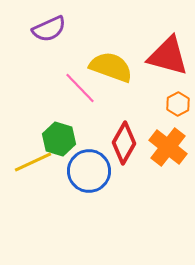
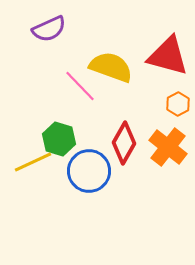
pink line: moved 2 px up
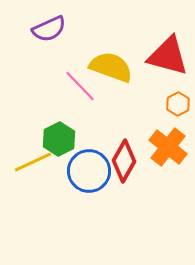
green hexagon: rotated 16 degrees clockwise
red diamond: moved 18 px down
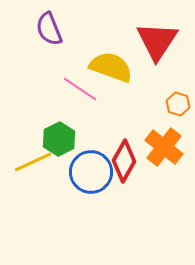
purple semicircle: rotated 92 degrees clockwise
red triangle: moved 11 px left, 15 px up; rotated 48 degrees clockwise
pink line: moved 3 px down; rotated 12 degrees counterclockwise
orange hexagon: rotated 15 degrees counterclockwise
orange cross: moved 4 px left
blue circle: moved 2 px right, 1 px down
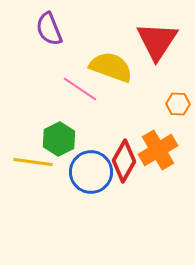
orange hexagon: rotated 15 degrees counterclockwise
orange cross: moved 6 px left, 3 px down; rotated 21 degrees clockwise
yellow line: rotated 33 degrees clockwise
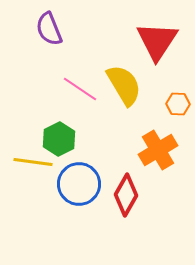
yellow semicircle: moved 13 px right, 18 px down; rotated 39 degrees clockwise
red diamond: moved 2 px right, 34 px down
blue circle: moved 12 px left, 12 px down
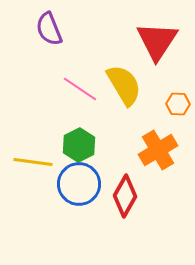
green hexagon: moved 20 px right, 6 px down
red diamond: moved 1 px left, 1 px down
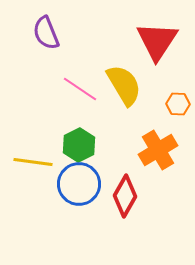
purple semicircle: moved 3 px left, 4 px down
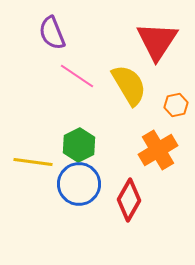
purple semicircle: moved 6 px right
yellow semicircle: moved 5 px right
pink line: moved 3 px left, 13 px up
orange hexagon: moved 2 px left, 1 px down; rotated 15 degrees counterclockwise
red diamond: moved 4 px right, 4 px down
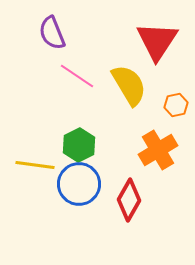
yellow line: moved 2 px right, 3 px down
